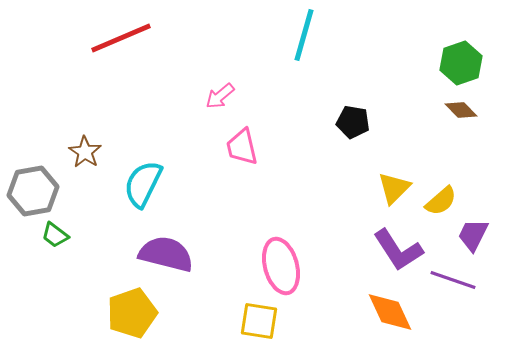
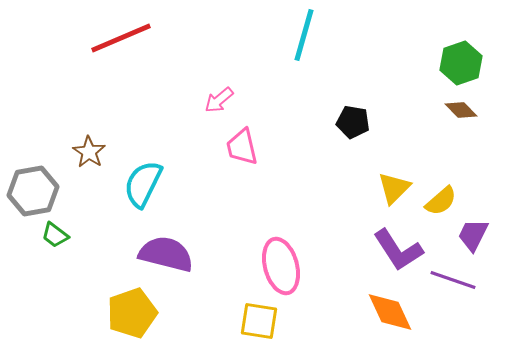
pink arrow: moved 1 px left, 4 px down
brown star: moved 4 px right
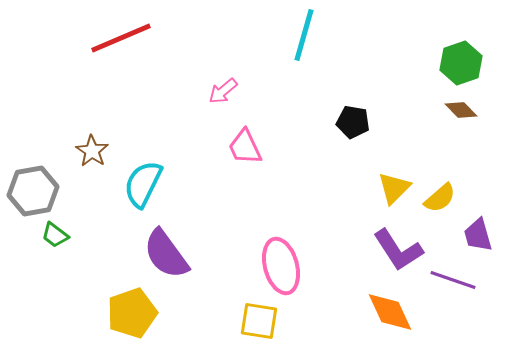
pink arrow: moved 4 px right, 9 px up
pink trapezoid: moved 3 px right; rotated 12 degrees counterclockwise
brown star: moved 3 px right, 1 px up
yellow semicircle: moved 1 px left, 3 px up
purple trapezoid: moved 5 px right; rotated 42 degrees counterclockwise
purple semicircle: rotated 140 degrees counterclockwise
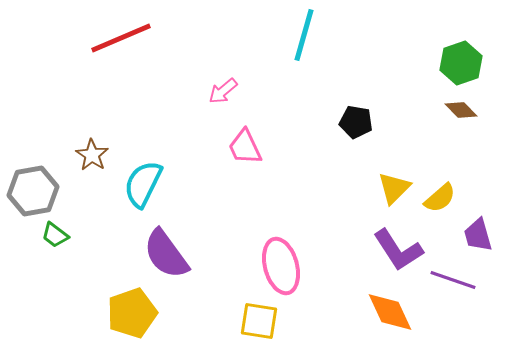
black pentagon: moved 3 px right
brown star: moved 4 px down
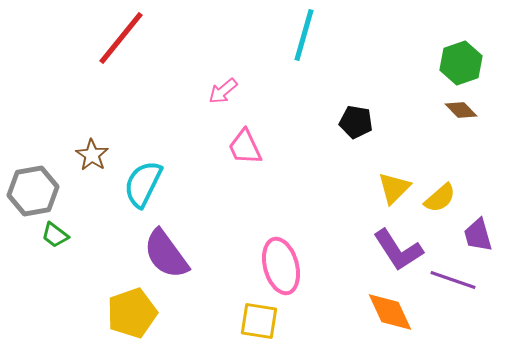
red line: rotated 28 degrees counterclockwise
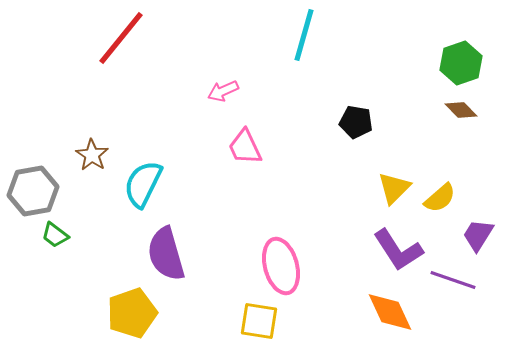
pink arrow: rotated 16 degrees clockwise
purple trapezoid: rotated 48 degrees clockwise
purple semicircle: rotated 20 degrees clockwise
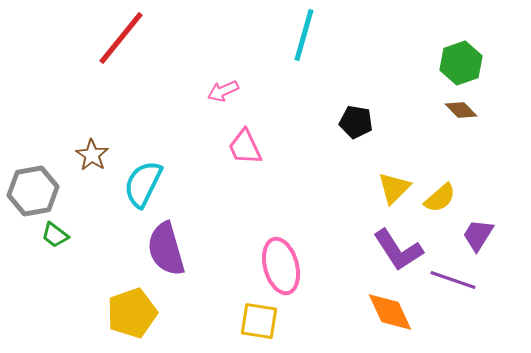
purple semicircle: moved 5 px up
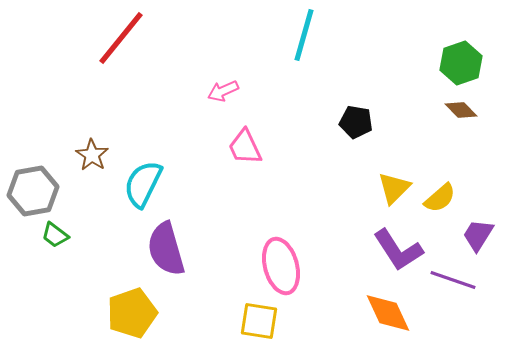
orange diamond: moved 2 px left, 1 px down
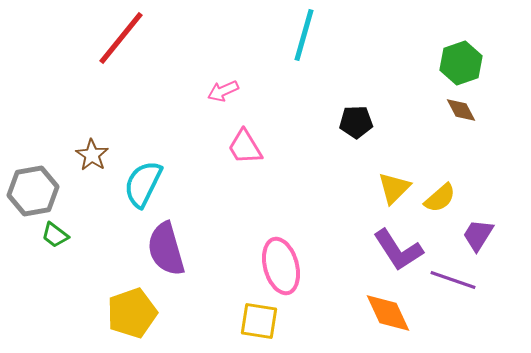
brown diamond: rotated 16 degrees clockwise
black pentagon: rotated 12 degrees counterclockwise
pink trapezoid: rotated 6 degrees counterclockwise
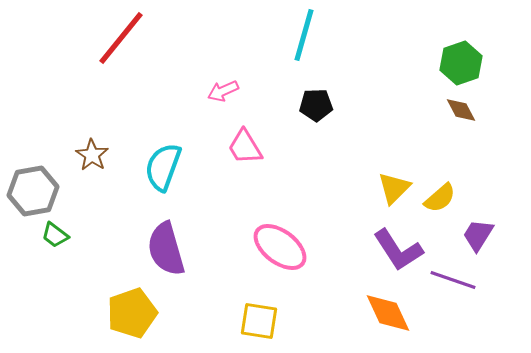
black pentagon: moved 40 px left, 17 px up
cyan semicircle: moved 20 px right, 17 px up; rotated 6 degrees counterclockwise
pink ellipse: moved 1 px left, 19 px up; rotated 38 degrees counterclockwise
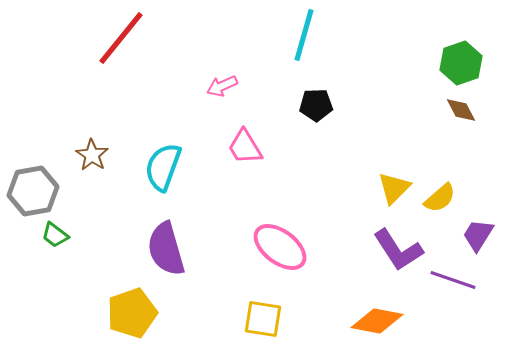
pink arrow: moved 1 px left, 5 px up
orange diamond: moved 11 px left, 8 px down; rotated 54 degrees counterclockwise
yellow square: moved 4 px right, 2 px up
